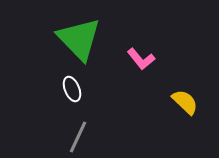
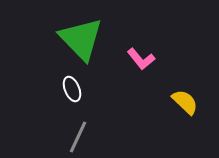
green triangle: moved 2 px right
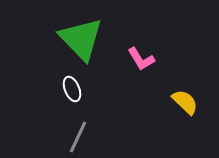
pink L-shape: rotated 8 degrees clockwise
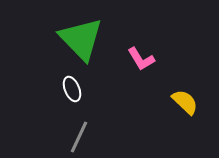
gray line: moved 1 px right
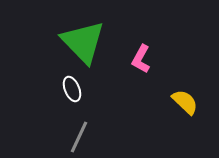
green triangle: moved 2 px right, 3 px down
pink L-shape: rotated 60 degrees clockwise
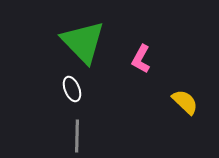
gray line: moved 2 px left, 1 px up; rotated 24 degrees counterclockwise
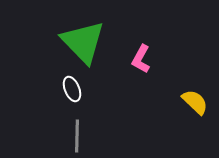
yellow semicircle: moved 10 px right
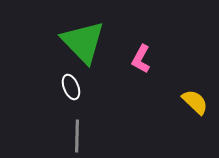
white ellipse: moved 1 px left, 2 px up
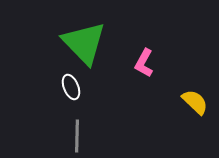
green triangle: moved 1 px right, 1 px down
pink L-shape: moved 3 px right, 4 px down
